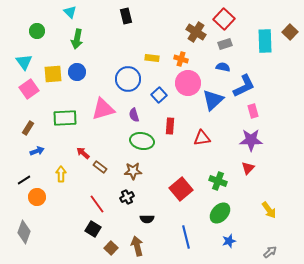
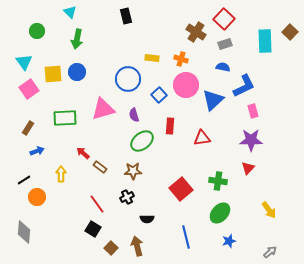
pink circle at (188, 83): moved 2 px left, 2 px down
green ellipse at (142, 141): rotated 50 degrees counterclockwise
green cross at (218, 181): rotated 12 degrees counterclockwise
gray diamond at (24, 232): rotated 15 degrees counterclockwise
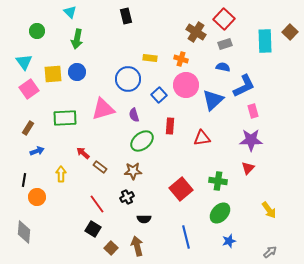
yellow rectangle at (152, 58): moved 2 px left
black line at (24, 180): rotated 48 degrees counterclockwise
black semicircle at (147, 219): moved 3 px left
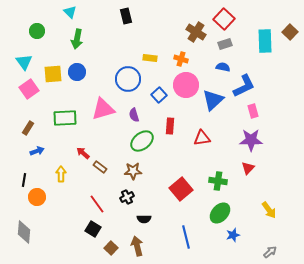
blue star at (229, 241): moved 4 px right, 6 px up
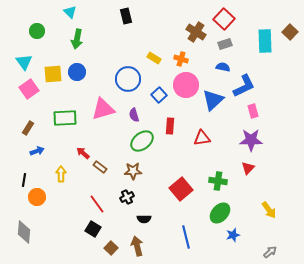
yellow rectangle at (150, 58): moved 4 px right; rotated 24 degrees clockwise
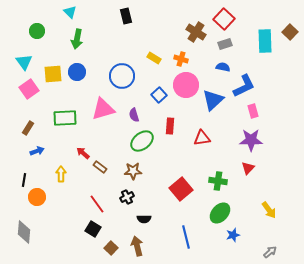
blue circle at (128, 79): moved 6 px left, 3 px up
